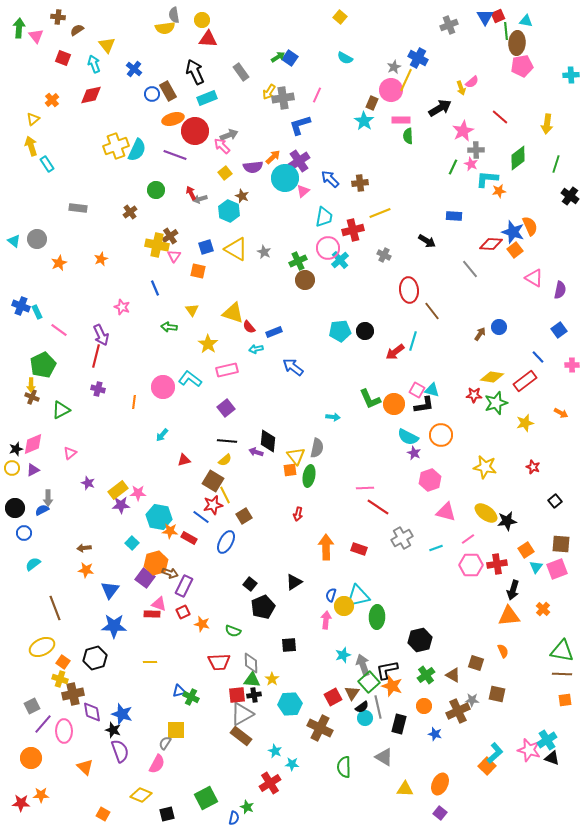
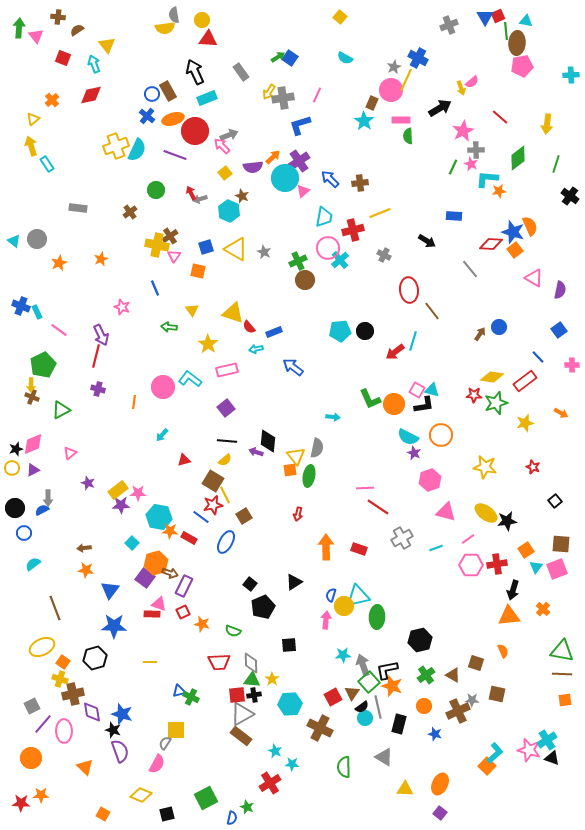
blue cross at (134, 69): moved 13 px right, 47 px down
cyan star at (343, 655): rotated 14 degrees clockwise
blue semicircle at (234, 818): moved 2 px left
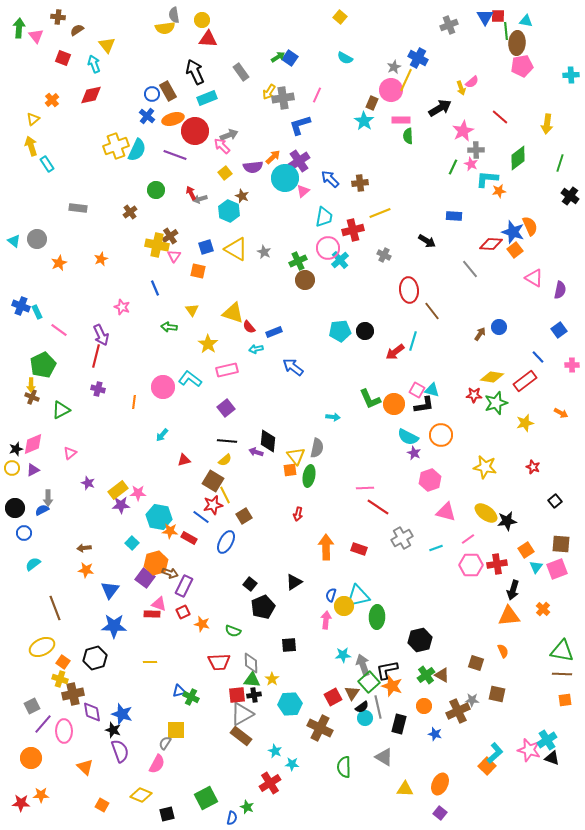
red square at (498, 16): rotated 24 degrees clockwise
green line at (556, 164): moved 4 px right, 1 px up
brown triangle at (453, 675): moved 11 px left
orange square at (103, 814): moved 1 px left, 9 px up
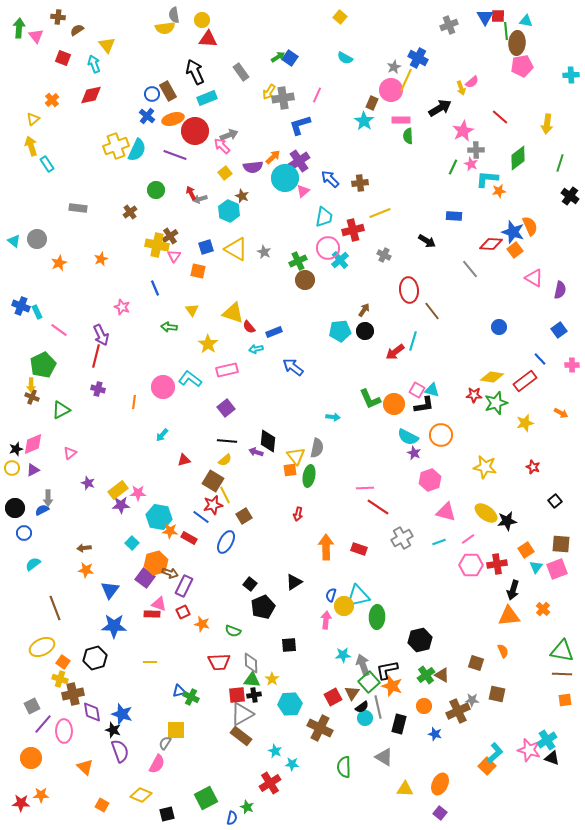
brown arrow at (480, 334): moved 116 px left, 24 px up
blue line at (538, 357): moved 2 px right, 2 px down
cyan line at (436, 548): moved 3 px right, 6 px up
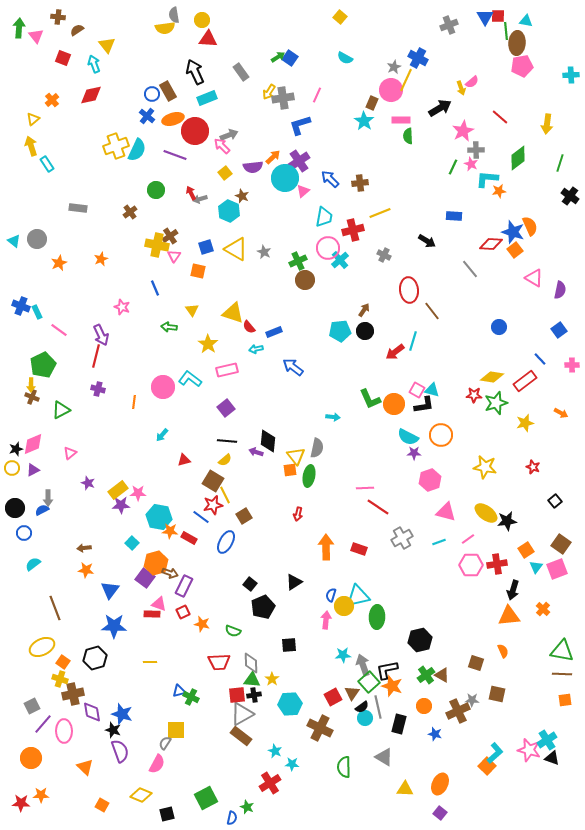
purple star at (414, 453): rotated 24 degrees counterclockwise
brown square at (561, 544): rotated 30 degrees clockwise
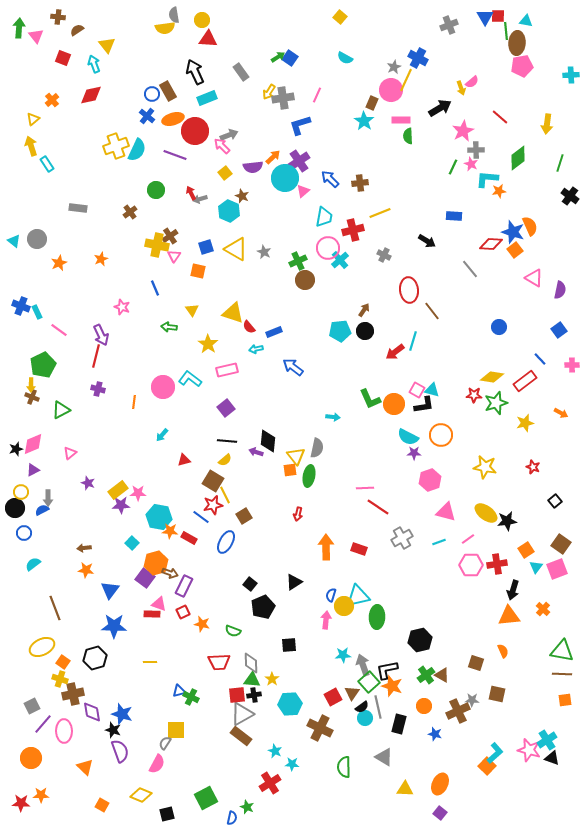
yellow circle at (12, 468): moved 9 px right, 24 px down
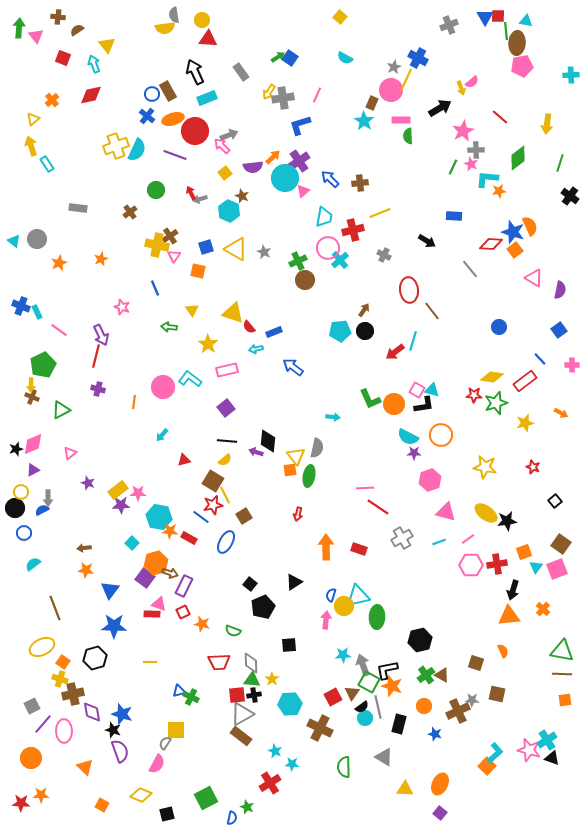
orange square at (526, 550): moved 2 px left, 2 px down; rotated 14 degrees clockwise
green square at (369, 682): rotated 20 degrees counterclockwise
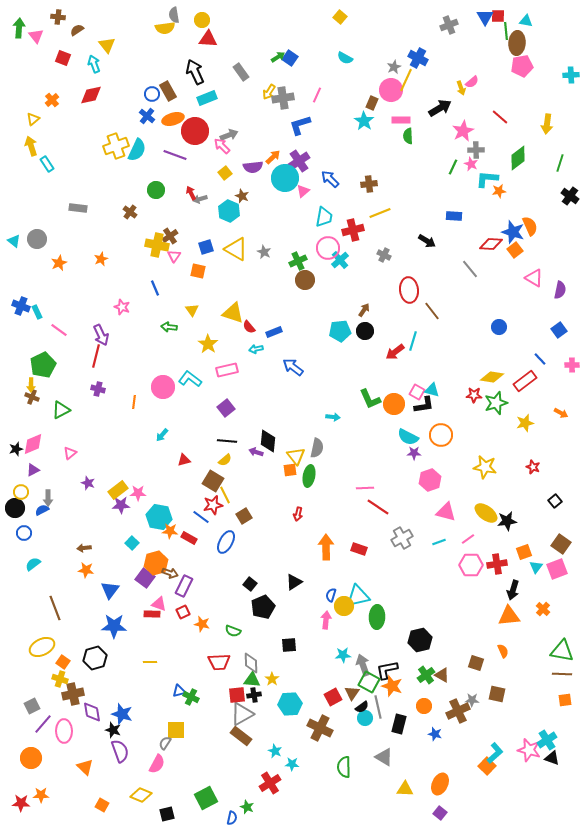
brown cross at (360, 183): moved 9 px right, 1 px down
brown cross at (130, 212): rotated 16 degrees counterclockwise
pink square at (417, 390): moved 2 px down
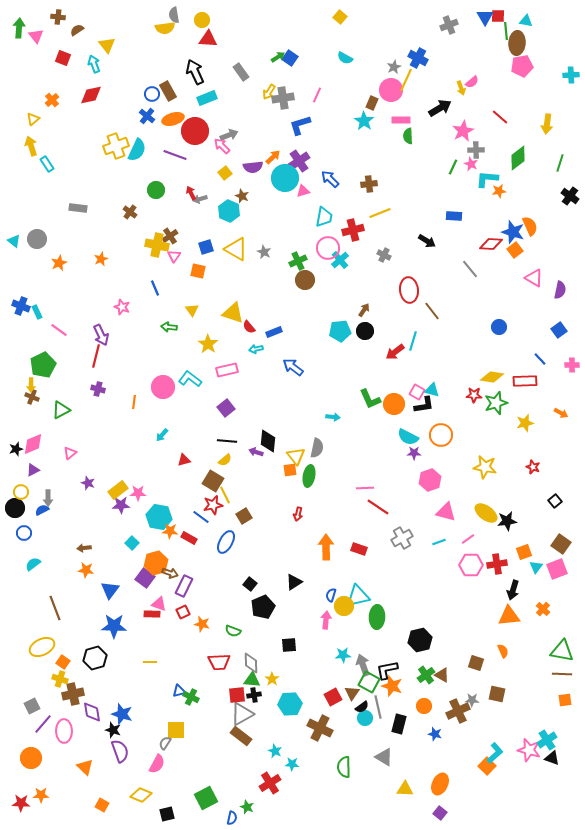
pink triangle at (303, 191): rotated 24 degrees clockwise
red rectangle at (525, 381): rotated 35 degrees clockwise
